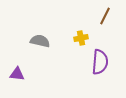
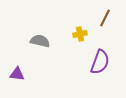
brown line: moved 2 px down
yellow cross: moved 1 px left, 4 px up
purple semicircle: rotated 15 degrees clockwise
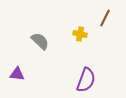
yellow cross: rotated 24 degrees clockwise
gray semicircle: rotated 30 degrees clockwise
purple semicircle: moved 14 px left, 18 px down
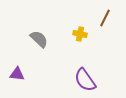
gray semicircle: moved 1 px left, 2 px up
purple semicircle: moved 1 px left; rotated 125 degrees clockwise
